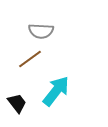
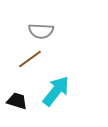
black trapezoid: moved 2 px up; rotated 35 degrees counterclockwise
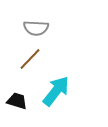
gray semicircle: moved 5 px left, 3 px up
brown line: rotated 10 degrees counterclockwise
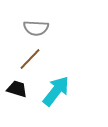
black trapezoid: moved 12 px up
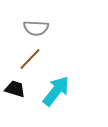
black trapezoid: moved 2 px left
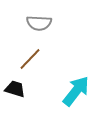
gray semicircle: moved 3 px right, 5 px up
cyan arrow: moved 20 px right
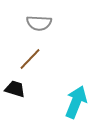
cyan arrow: moved 11 px down; rotated 16 degrees counterclockwise
